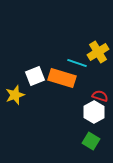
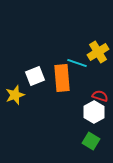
orange rectangle: rotated 68 degrees clockwise
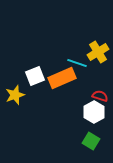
orange rectangle: rotated 72 degrees clockwise
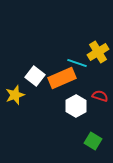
white square: rotated 30 degrees counterclockwise
white hexagon: moved 18 px left, 6 px up
green square: moved 2 px right
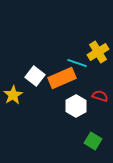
yellow star: moved 2 px left; rotated 12 degrees counterclockwise
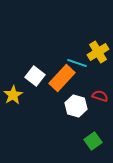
orange rectangle: rotated 24 degrees counterclockwise
white hexagon: rotated 15 degrees counterclockwise
green square: rotated 24 degrees clockwise
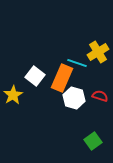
orange rectangle: rotated 20 degrees counterclockwise
white hexagon: moved 2 px left, 8 px up
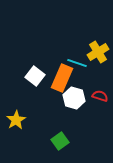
yellow star: moved 3 px right, 25 px down
green square: moved 33 px left
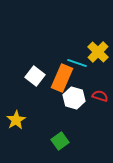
yellow cross: rotated 15 degrees counterclockwise
